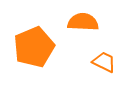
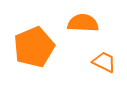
orange semicircle: moved 1 px down
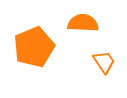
orange trapezoid: rotated 30 degrees clockwise
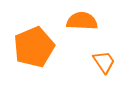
orange semicircle: moved 1 px left, 2 px up
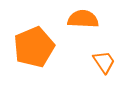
orange semicircle: moved 1 px right, 2 px up
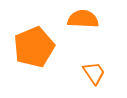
orange trapezoid: moved 10 px left, 11 px down
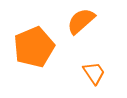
orange semicircle: moved 2 px left, 2 px down; rotated 44 degrees counterclockwise
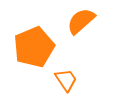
orange trapezoid: moved 28 px left, 7 px down
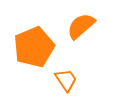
orange semicircle: moved 5 px down
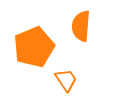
orange semicircle: rotated 44 degrees counterclockwise
